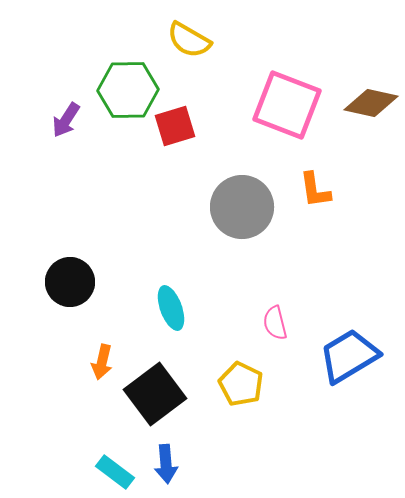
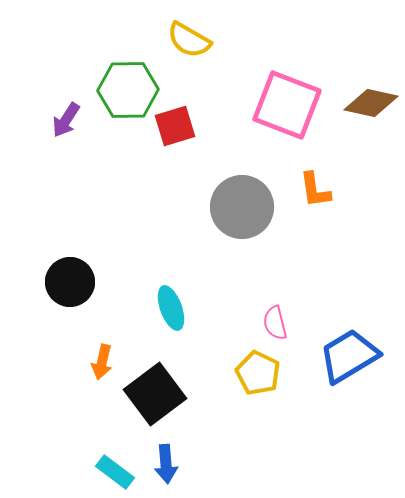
yellow pentagon: moved 17 px right, 11 px up
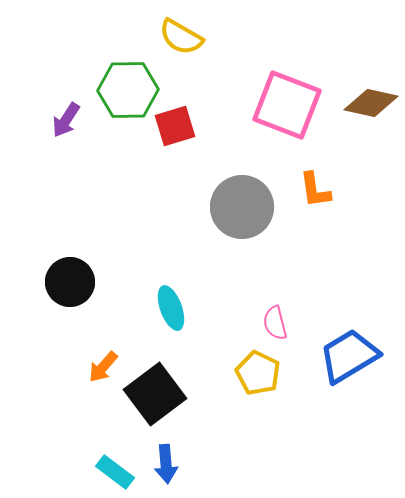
yellow semicircle: moved 8 px left, 3 px up
orange arrow: moved 1 px right, 5 px down; rotated 28 degrees clockwise
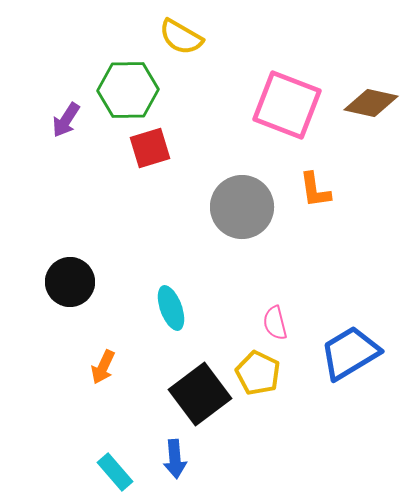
red square: moved 25 px left, 22 px down
blue trapezoid: moved 1 px right, 3 px up
orange arrow: rotated 16 degrees counterclockwise
black square: moved 45 px right
blue arrow: moved 9 px right, 5 px up
cyan rectangle: rotated 12 degrees clockwise
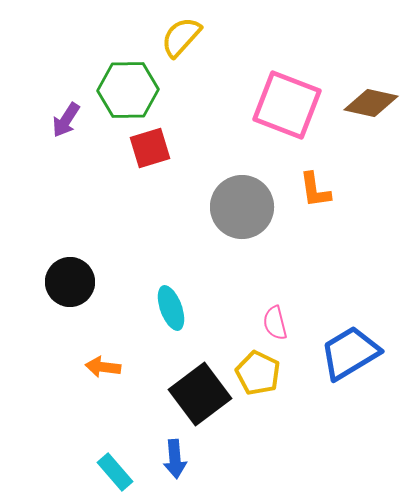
yellow semicircle: rotated 102 degrees clockwise
orange arrow: rotated 72 degrees clockwise
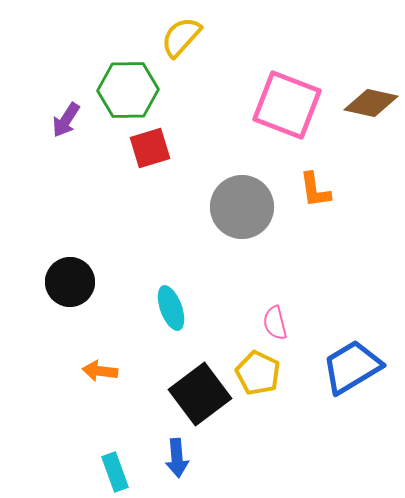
blue trapezoid: moved 2 px right, 14 px down
orange arrow: moved 3 px left, 4 px down
blue arrow: moved 2 px right, 1 px up
cyan rectangle: rotated 21 degrees clockwise
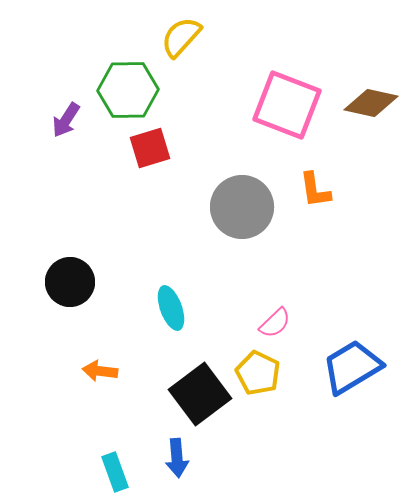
pink semicircle: rotated 120 degrees counterclockwise
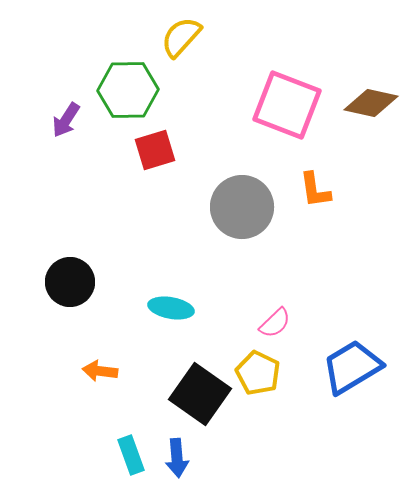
red square: moved 5 px right, 2 px down
cyan ellipse: rotated 60 degrees counterclockwise
black square: rotated 18 degrees counterclockwise
cyan rectangle: moved 16 px right, 17 px up
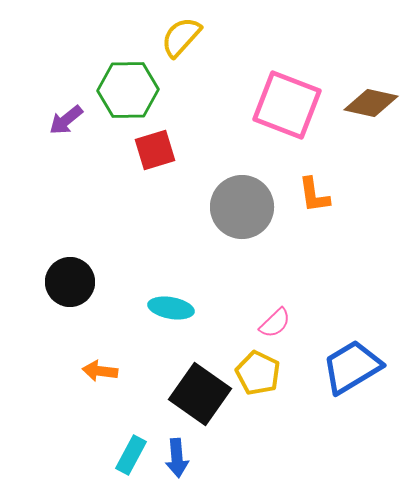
purple arrow: rotated 18 degrees clockwise
orange L-shape: moved 1 px left, 5 px down
cyan rectangle: rotated 48 degrees clockwise
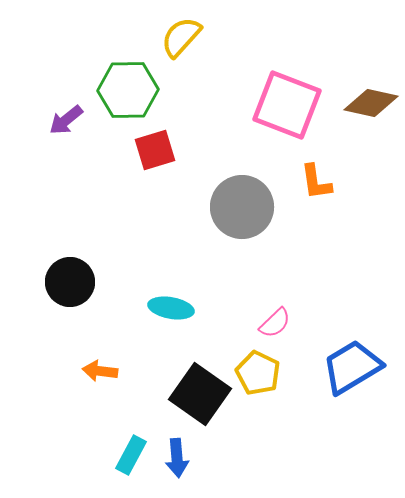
orange L-shape: moved 2 px right, 13 px up
